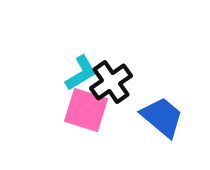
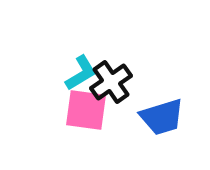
pink square: rotated 9 degrees counterclockwise
blue trapezoid: rotated 123 degrees clockwise
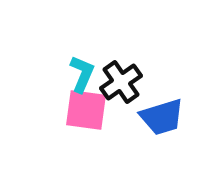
cyan L-shape: moved 1 px right, 1 px down; rotated 36 degrees counterclockwise
black cross: moved 10 px right
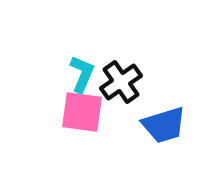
pink square: moved 4 px left, 2 px down
blue trapezoid: moved 2 px right, 8 px down
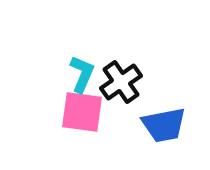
blue trapezoid: rotated 6 degrees clockwise
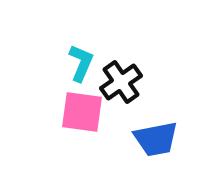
cyan L-shape: moved 1 px left, 11 px up
blue trapezoid: moved 8 px left, 14 px down
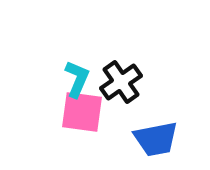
cyan L-shape: moved 4 px left, 16 px down
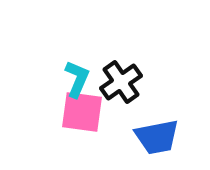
blue trapezoid: moved 1 px right, 2 px up
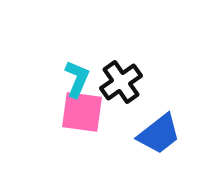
blue trapezoid: moved 2 px right, 3 px up; rotated 27 degrees counterclockwise
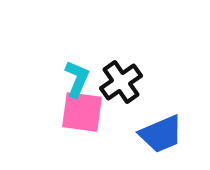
blue trapezoid: moved 2 px right; rotated 15 degrees clockwise
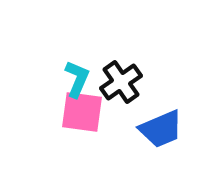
blue trapezoid: moved 5 px up
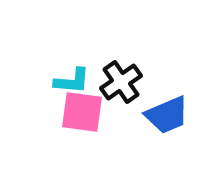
cyan L-shape: moved 5 px left, 2 px down; rotated 72 degrees clockwise
blue trapezoid: moved 6 px right, 14 px up
